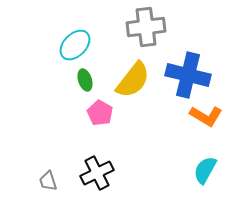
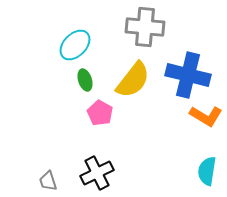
gray cross: moved 1 px left; rotated 12 degrees clockwise
cyan semicircle: moved 2 px right, 1 px down; rotated 20 degrees counterclockwise
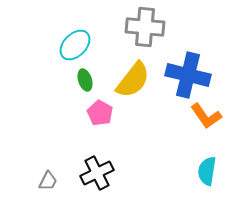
orange L-shape: rotated 24 degrees clockwise
gray trapezoid: rotated 135 degrees counterclockwise
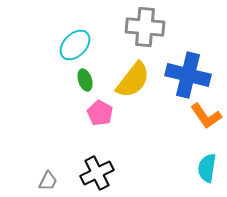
cyan semicircle: moved 3 px up
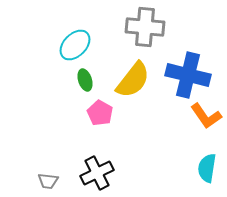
gray trapezoid: rotated 70 degrees clockwise
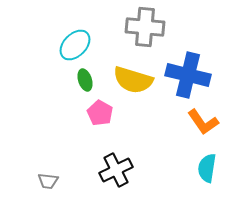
yellow semicircle: rotated 69 degrees clockwise
orange L-shape: moved 3 px left, 6 px down
black cross: moved 19 px right, 3 px up
